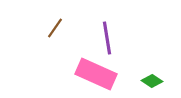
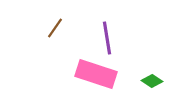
pink rectangle: rotated 6 degrees counterclockwise
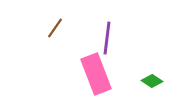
purple line: rotated 16 degrees clockwise
pink rectangle: rotated 51 degrees clockwise
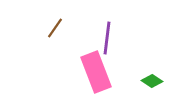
pink rectangle: moved 2 px up
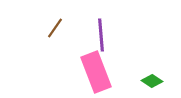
purple line: moved 6 px left, 3 px up; rotated 12 degrees counterclockwise
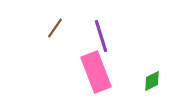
purple line: moved 1 px down; rotated 12 degrees counterclockwise
green diamond: rotated 60 degrees counterclockwise
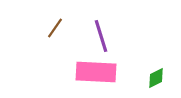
pink rectangle: rotated 66 degrees counterclockwise
green diamond: moved 4 px right, 3 px up
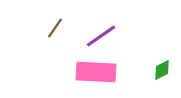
purple line: rotated 72 degrees clockwise
green diamond: moved 6 px right, 8 px up
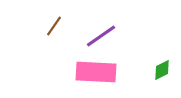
brown line: moved 1 px left, 2 px up
